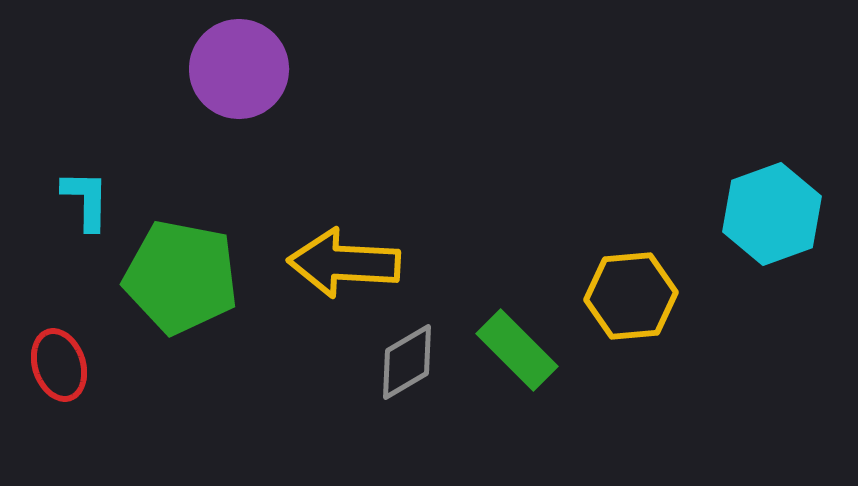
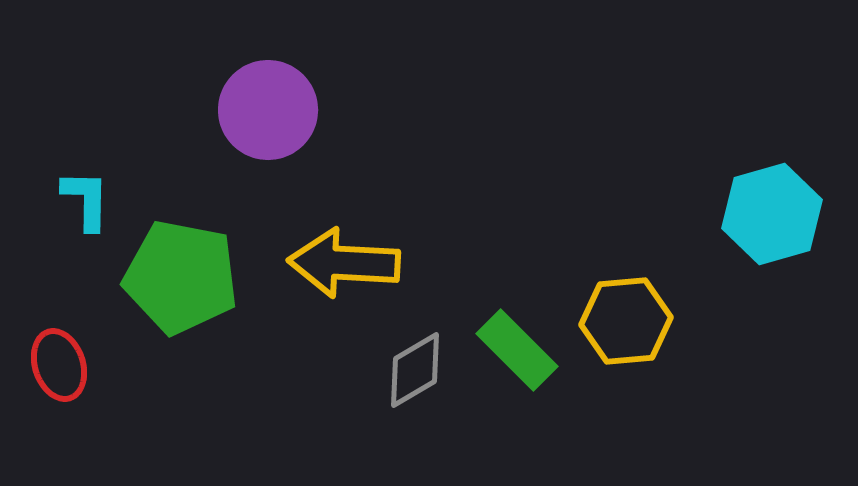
purple circle: moved 29 px right, 41 px down
cyan hexagon: rotated 4 degrees clockwise
yellow hexagon: moved 5 px left, 25 px down
gray diamond: moved 8 px right, 8 px down
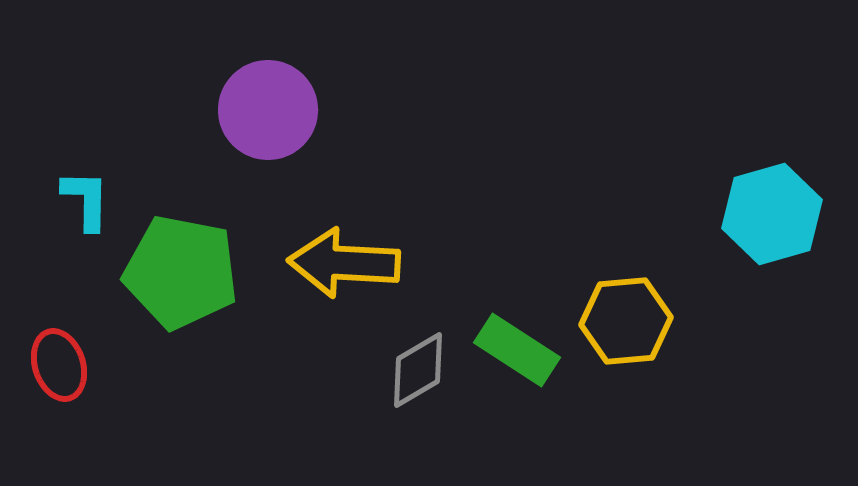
green pentagon: moved 5 px up
green rectangle: rotated 12 degrees counterclockwise
gray diamond: moved 3 px right
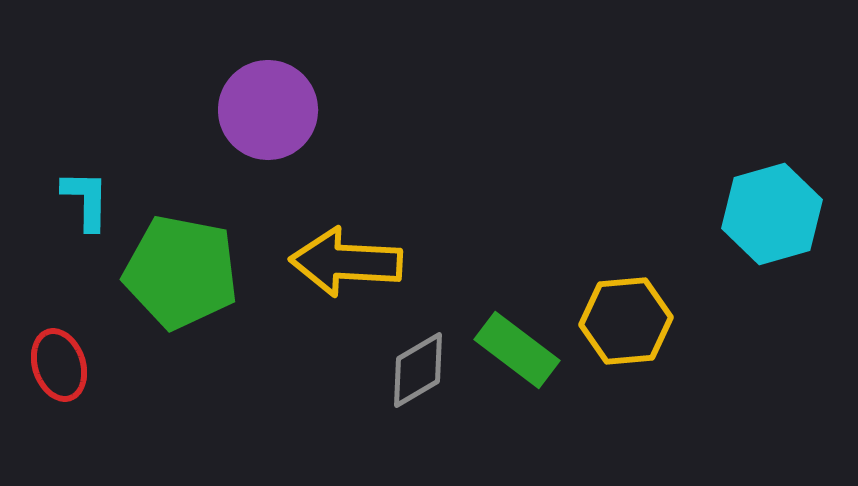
yellow arrow: moved 2 px right, 1 px up
green rectangle: rotated 4 degrees clockwise
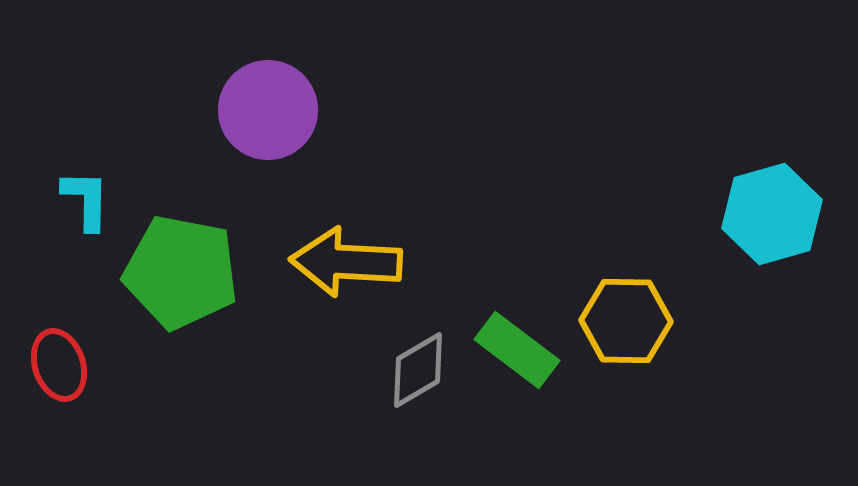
yellow hexagon: rotated 6 degrees clockwise
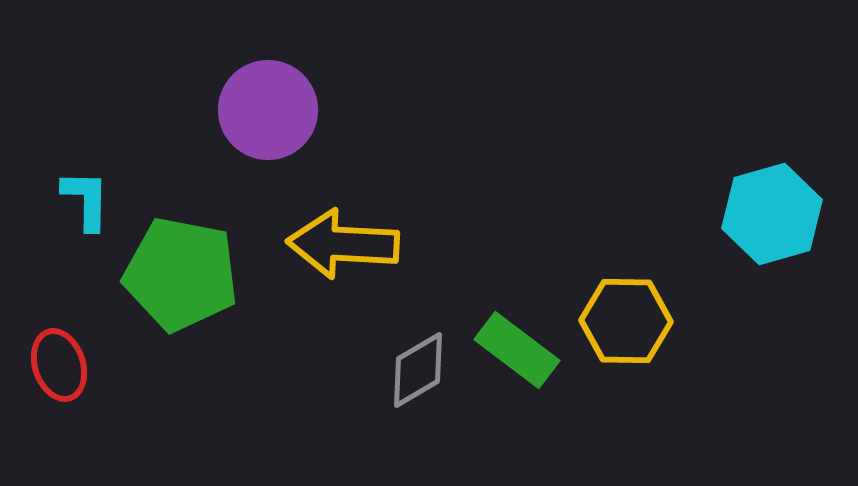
yellow arrow: moved 3 px left, 18 px up
green pentagon: moved 2 px down
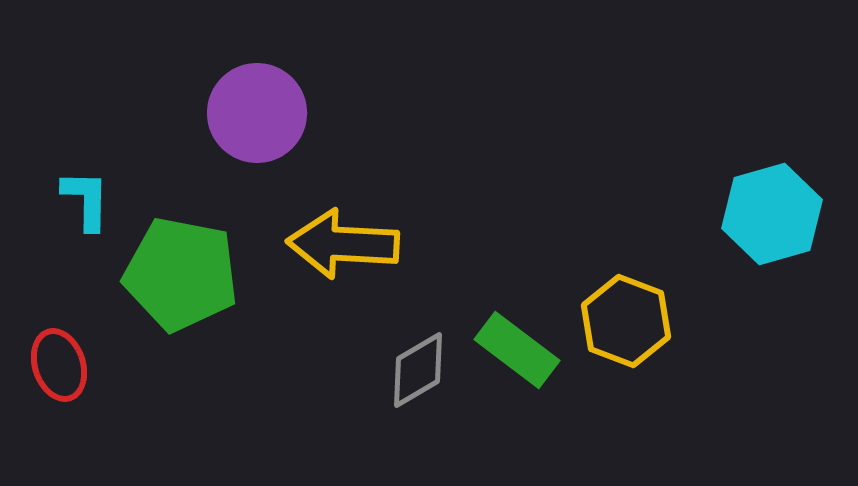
purple circle: moved 11 px left, 3 px down
yellow hexagon: rotated 20 degrees clockwise
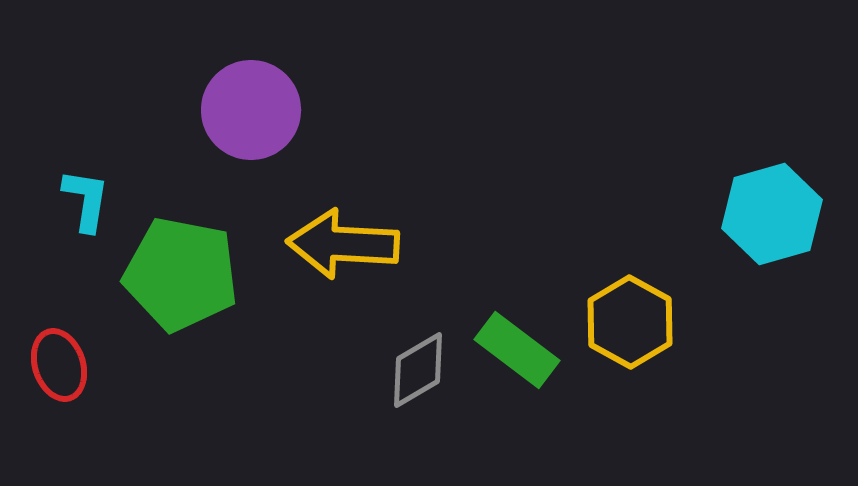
purple circle: moved 6 px left, 3 px up
cyan L-shape: rotated 8 degrees clockwise
yellow hexagon: moved 4 px right, 1 px down; rotated 8 degrees clockwise
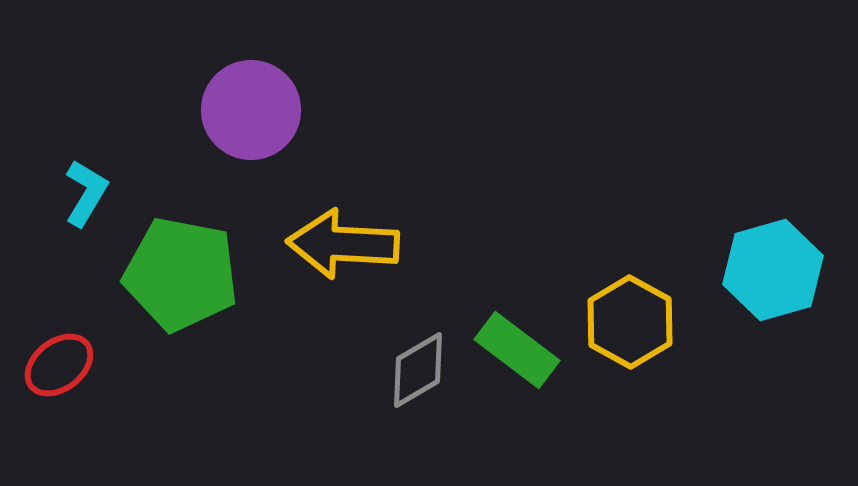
cyan L-shape: moved 7 px up; rotated 22 degrees clockwise
cyan hexagon: moved 1 px right, 56 px down
red ellipse: rotated 70 degrees clockwise
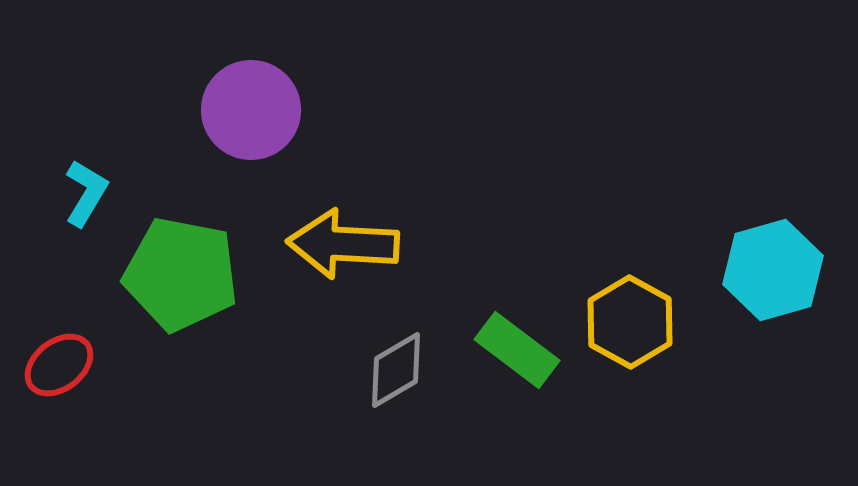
gray diamond: moved 22 px left
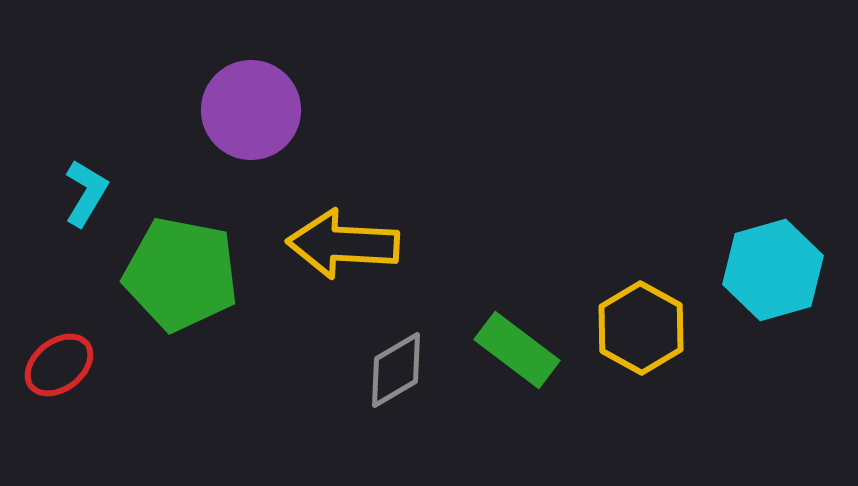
yellow hexagon: moved 11 px right, 6 px down
